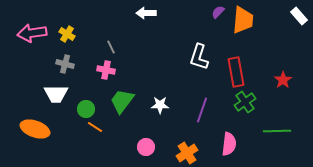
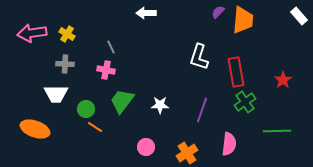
gray cross: rotated 12 degrees counterclockwise
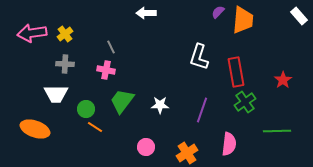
yellow cross: moved 2 px left; rotated 21 degrees clockwise
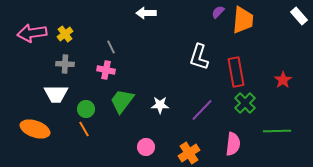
green cross: moved 1 px down; rotated 10 degrees counterclockwise
purple line: rotated 25 degrees clockwise
orange line: moved 11 px left, 2 px down; rotated 28 degrees clockwise
pink semicircle: moved 4 px right
orange cross: moved 2 px right
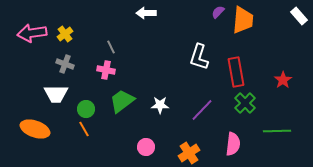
gray cross: rotated 18 degrees clockwise
green trapezoid: rotated 16 degrees clockwise
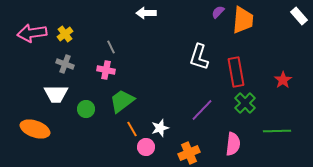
white star: moved 23 px down; rotated 18 degrees counterclockwise
orange line: moved 48 px right
orange cross: rotated 10 degrees clockwise
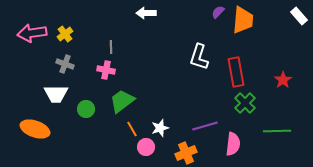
gray line: rotated 24 degrees clockwise
purple line: moved 3 px right, 16 px down; rotated 30 degrees clockwise
orange cross: moved 3 px left
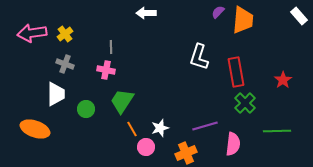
white trapezoid: rotated 90 degrees counterclockwise
green trapezoid: rotated 20 degrees counterclockwise
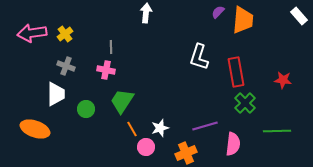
white arrow: rotated 96 degrees clockwise
gray cross: moved 1 px right, 2 px down
red star: rotated 30 degrees counterclockwise
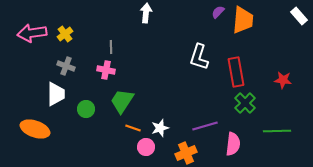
orange line: moved 1 px right, 1 px up; rotated 42 degrees counterclockwise
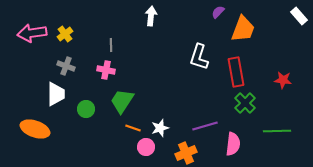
white arrow: moved 5 px right, 3 px down
orange trapezoid: moved 9 px down; rotated 16 degrees clockwise
gray line: moved 2 px up
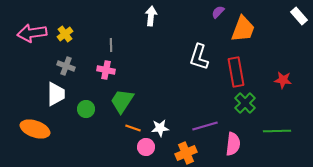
white star: rotated 12 degrees clockwise
